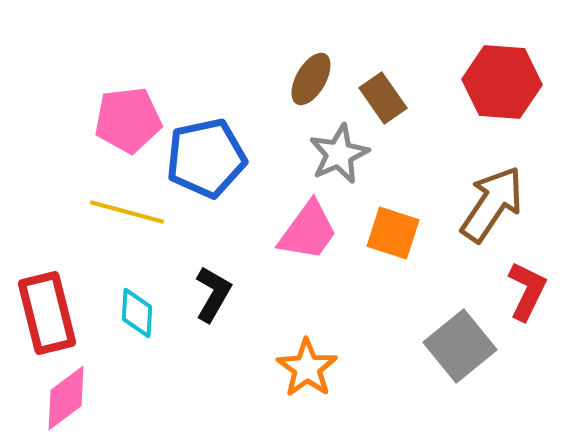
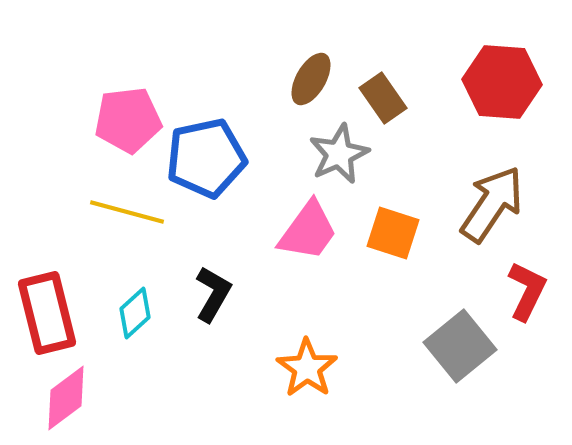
cyan diamond: moved 2 px left; rotated 45 degrees clockwise
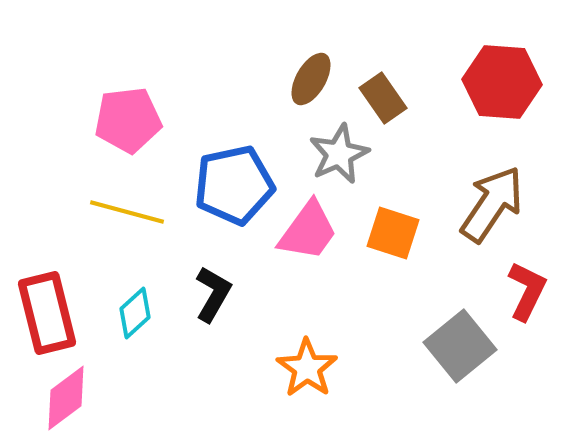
blue pentagon: moved 28 px right, 27 px down
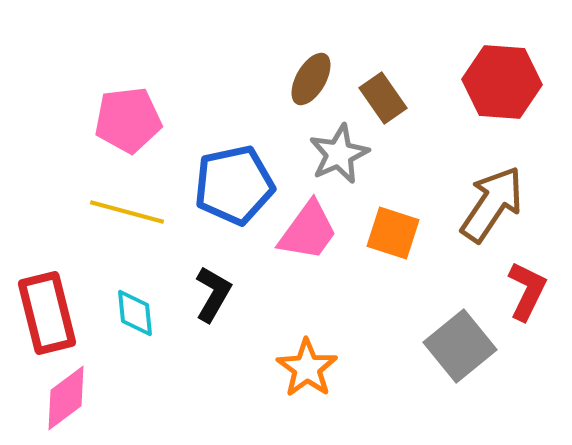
cyan diamond: rotated 54 degrees counterclockwise
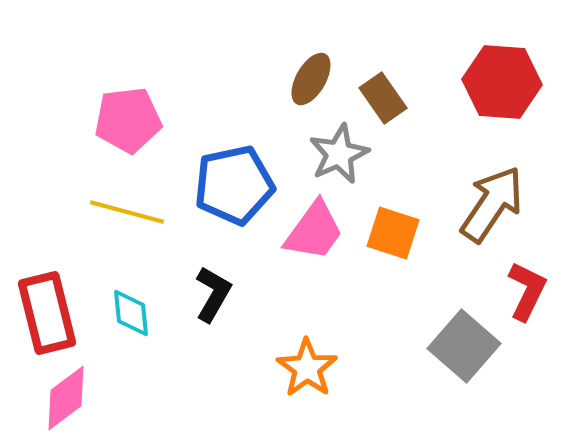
pink trapezoid: moved 6 px right
cyan diamond: moved 4 px left
gray square: moved 4 px right; rotated 10 degrees counterclockwise
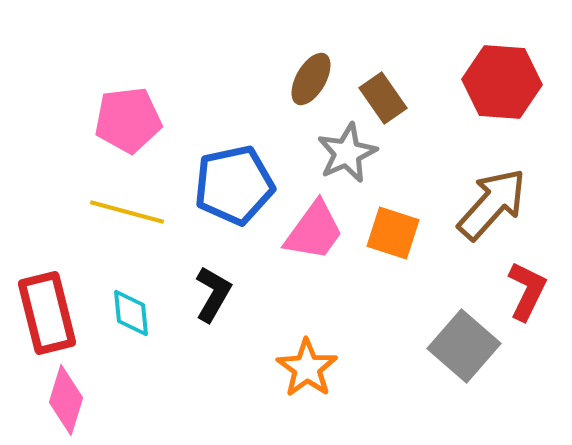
gray star: moved 8 px right, 1 px up
brown arrow: rotated 8 degrees clockwise
pink diamond: moved 2 px down; rotated 36 degrees counterclockwise
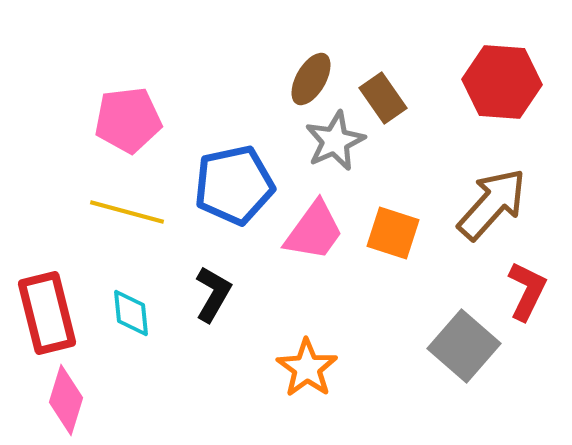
gray star: moved 12 px left, 12 px up
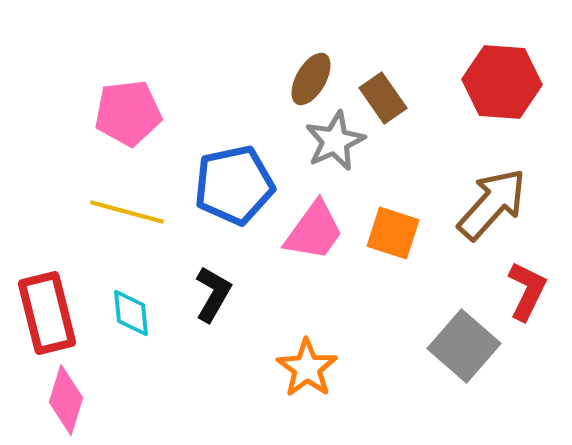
pink pentagon: moved 7 px up
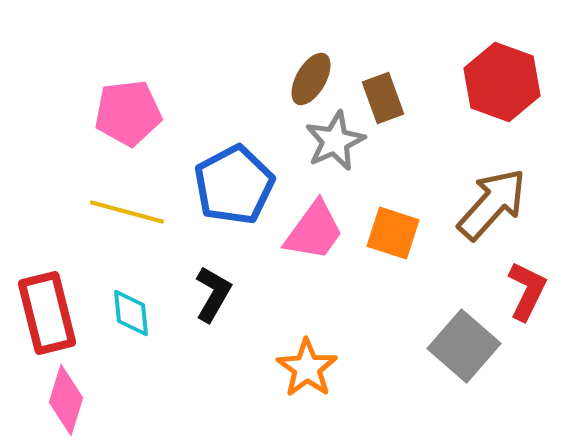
red hexagon: rotated 16 degrees clockwise
brown rectangle: rotated 15 degrees clockwise
blue pentagon: rotated 16 degrees counterclockwise
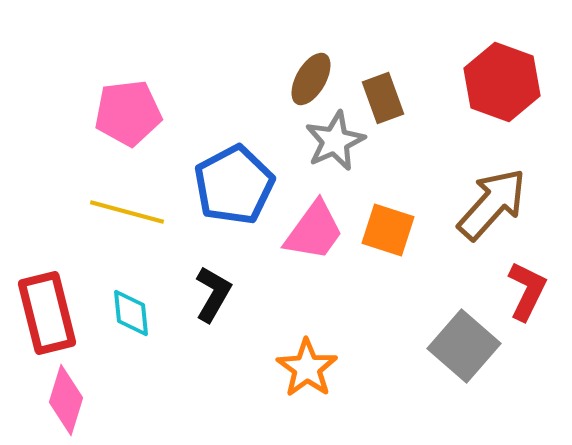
orange square: moved 5 px left, 3 px up
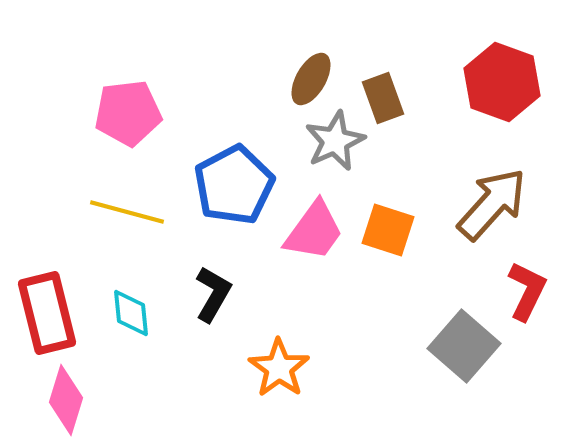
orange star: moved 28 px left
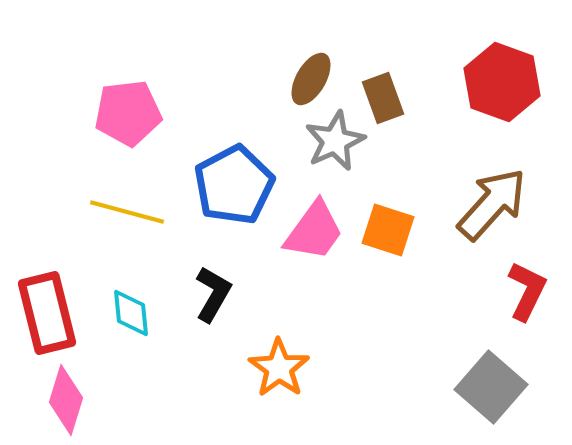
gray square: moved 27 px right, 41 px down
